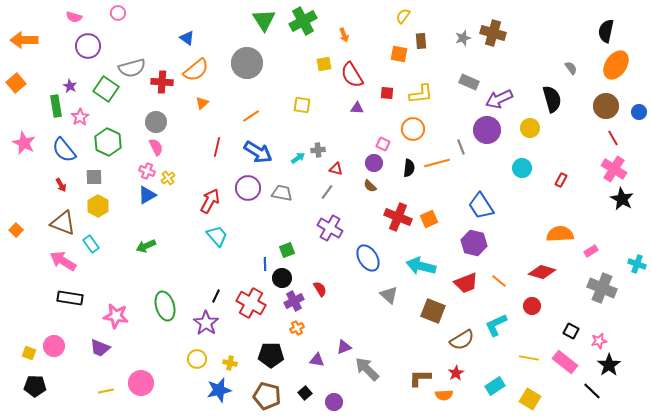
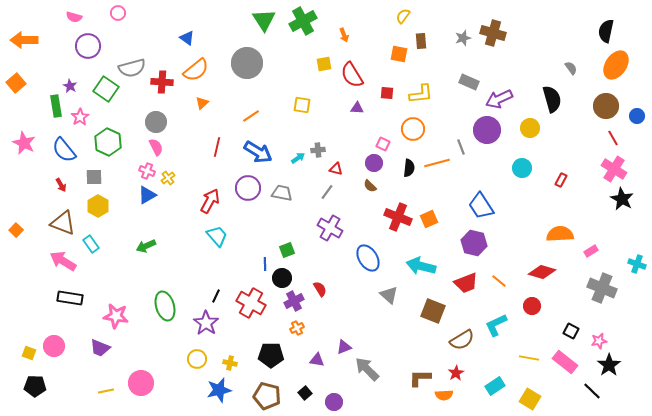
blue circle at (639, 112): moved 2 px left, 4 px down
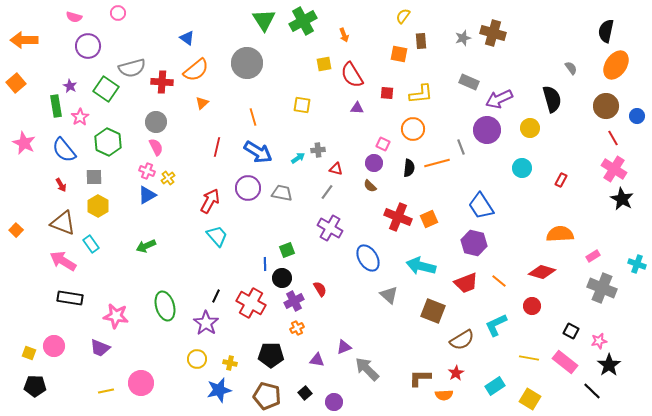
orange line at (251, 116): moved 2 px right, 1 px down; rotated 72 degrees counterclockwise
pink rectangle at (591, 251): moved 2 px right, 5 px down
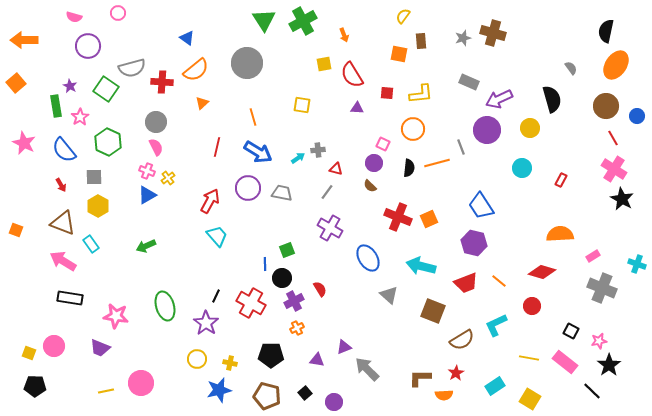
orange square at (16, 230): rotated 24 degrees counterclockwise
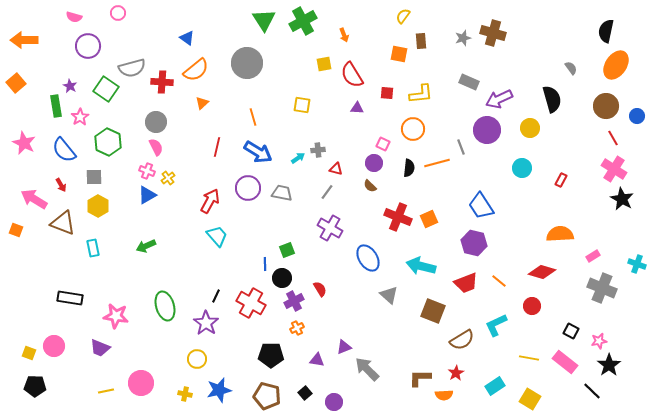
cyan rectangle at (91, 244): moved 2 px right, 4 px down; rotated 24 degrees clockwise
pink arrow at (63, 261): moved 29 px left, 62 px up
yellow cross at (230, 363): moved 45 px left, 31 px down
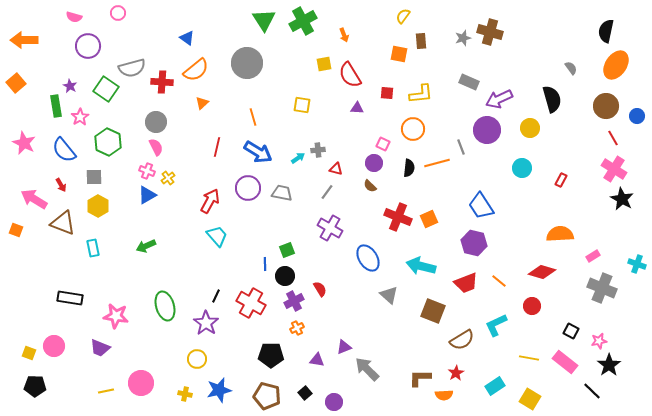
brown cross at (493, 33): moved 3 px left, 1 px up
red semicircle at (352, 75): moved 2 px left
black circle at (282, 278): moved 3 px right, 2 px up
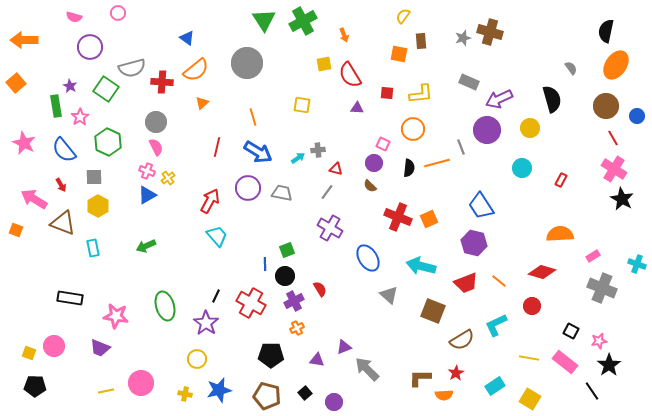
purple circle at (88, 46): moved 2 px right, 1 px down
black line at (592, 391): rotated 12 degrees clockwise
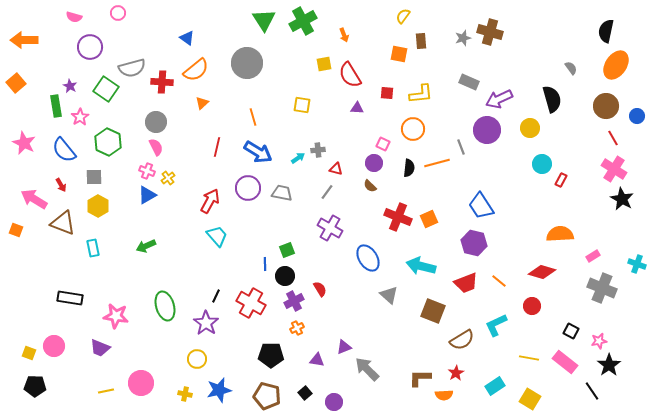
cyan circle at (522, 168): moved 20 px right, 4 px up
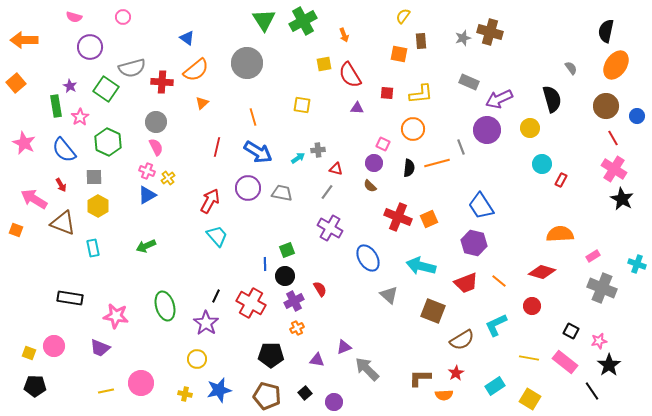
pink circle at (118, 13): moved 5 px right, 4 px down
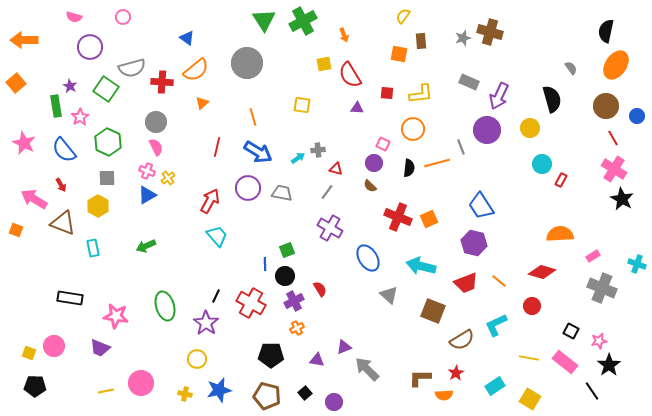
purple arrow at (499, 99): moved 3 px up; rotated 40 degrees counterclockwise
gray square at (94, 177): moved 13 px right, 1 px down
